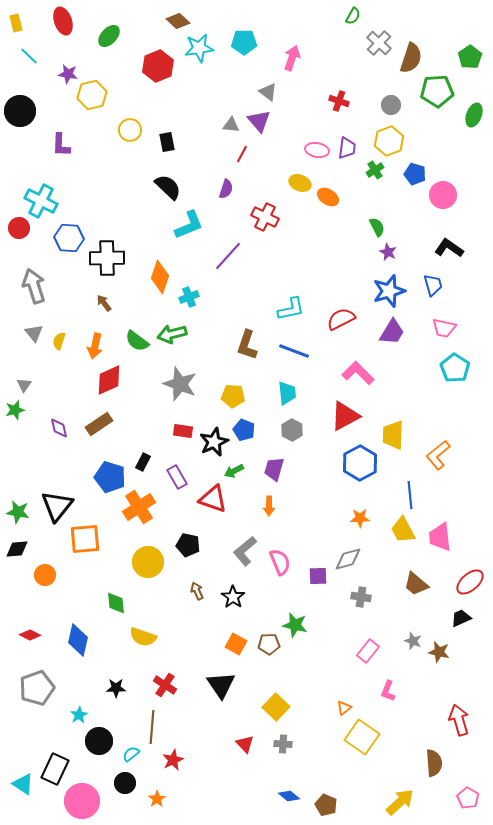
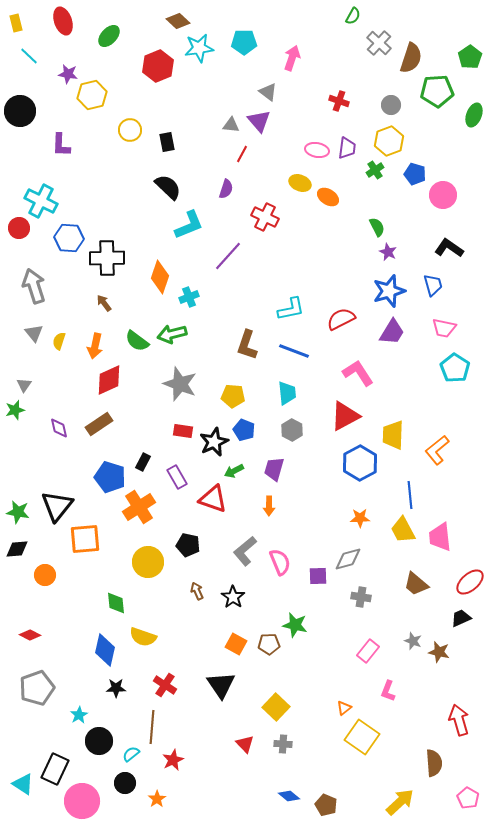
pink L-shape at (358, 373): rotated 12 degrees clockwise
orange L-shape at (438, 455): moved 1 px left, 5 px up
blue diamond at (78, 640): moved 27 px right, 10 px down
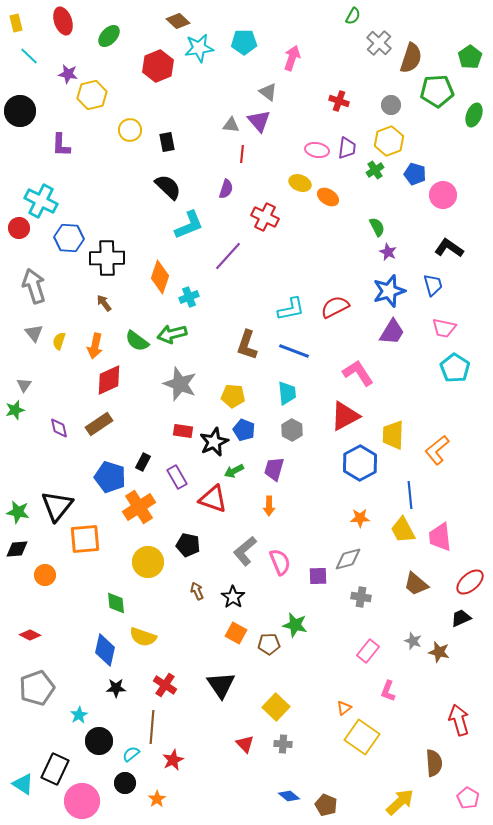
red line at (242, 154): rotated 24 degrees counterclockwise
red semicircle at (341, 319): moved 6 px left, 12 px up
orange square at (236, 644): moved 11 px up
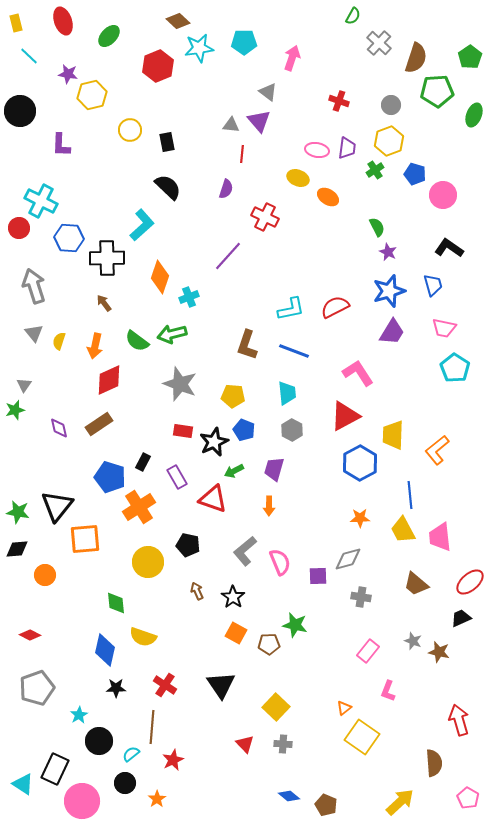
brown semicircle at (411, 58): moved 5 px right
yellow ellipse at (300, 183): moved 2 px left, 5 px up
cyan L-shape at (189, 225): moved 47 px left; rotated 20 degrees counterclockwise
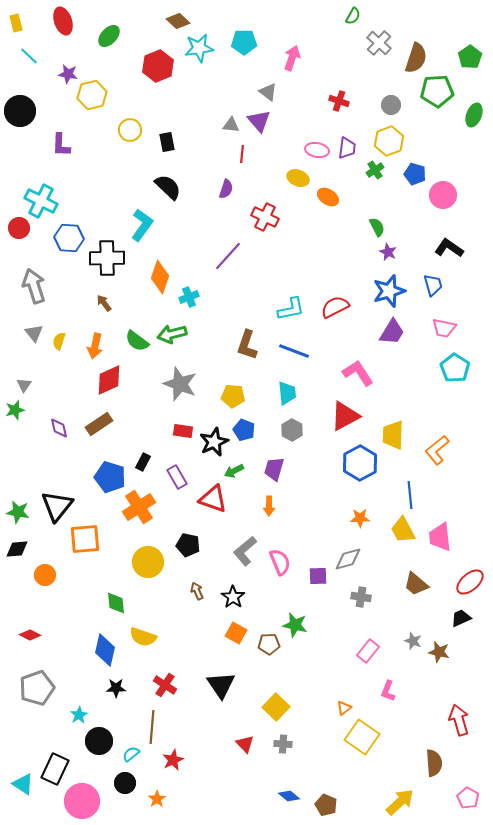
cyan L-shape at (142, 225): rotated 12 degrees counterclockwise
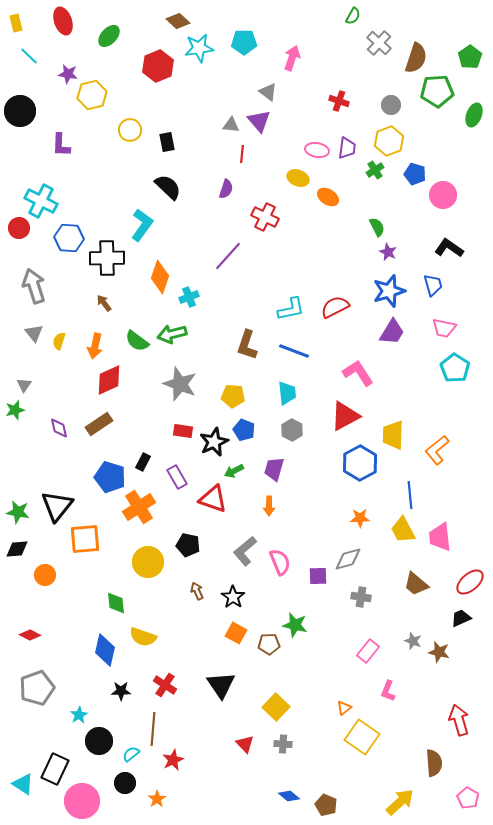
black star at (116, 688): moved 5 px right, 3 px down
brown line at (152, 727): moved 1 px right, 2 px down
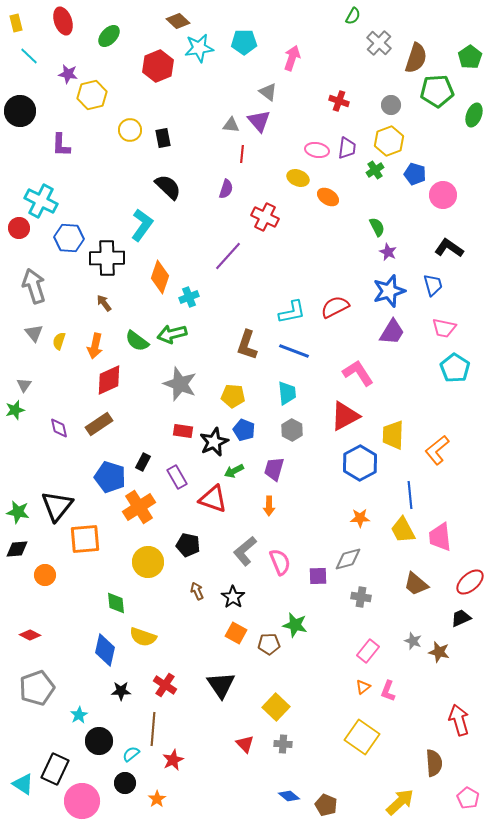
black rectangle at (167, 142): moved 4 px left, 4 px up
cyan L-shape at (291, 309): moved 1 px right, 3 px down
orange triangle at (344, 708): moved 19 px right, 21 px up
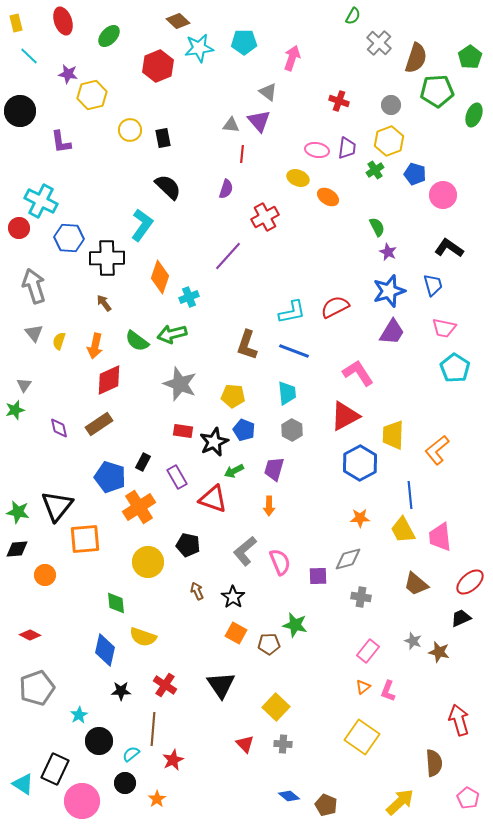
purple L-shape at (61, 145): moved 3 px up; rotated 10 degrees counterclockwise
red cross at (265, 217): rotated 36 degrees clockwise
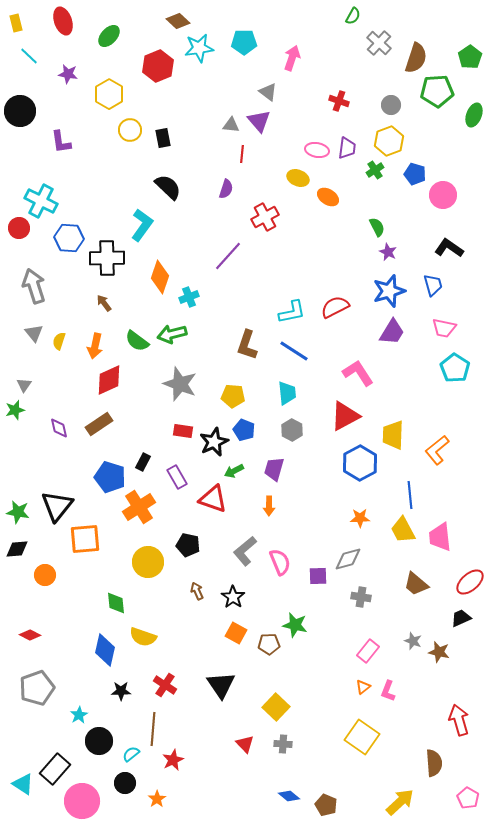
yellow hexagon at (92, 95): moved 17 px right, 1 px up; rotated 16 degrees counterclockwise
blue line at (294, 351): rotated 12 degrees clockwise
black rectangle at (55, 769): rotated 16 degrees clockwise
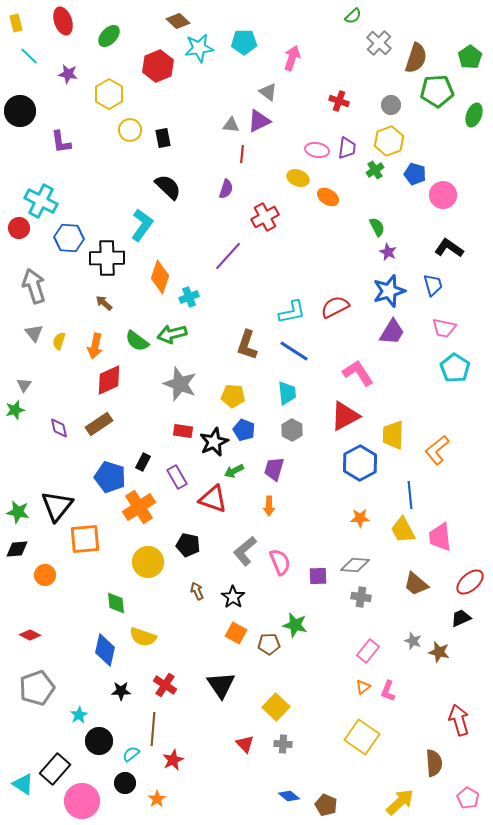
green semicircle at (353, 16): rotated 18 degrees clockwise
purple triangle at (259, 121): rotated 45 degrees clockwise
brown arrow at (104, 303): rotated 12 degrees counterclockwise
gray diamond at (348, 559): moved 7 px right, 6 px down; rotated 20 degrees clockwise
